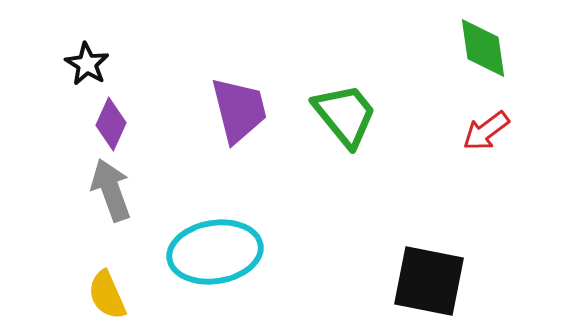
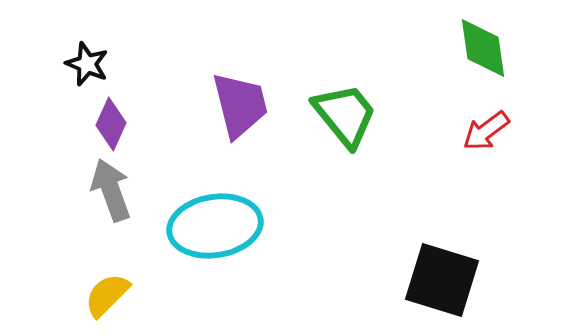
black star: rotated 9 degrees counterclockwise
purple trapezoid: moved 1 px right, 5 px up
cyan ellipse: moved 26 px up
black square: moved 13 px right, 1 px up; rotated 6 degrees clockwise
yellow semicircle: rotated 69 degrees clockwise
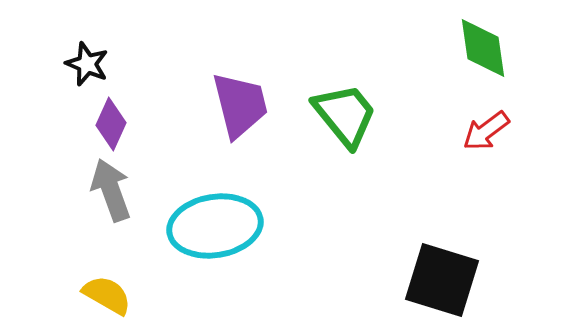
yellow semicircle: rotated 75 degrees clockwise
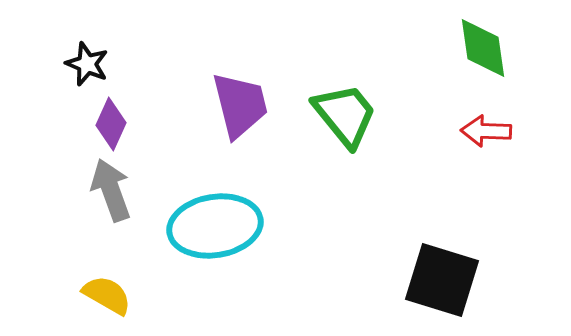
red arrow: rotated 39 degrees clockwise
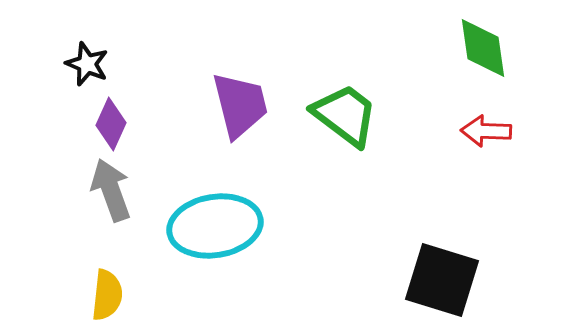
green trapezoid: rotated 14 degrees counterclockwise
yellow semicircle: rotated 66 degrees clockwise
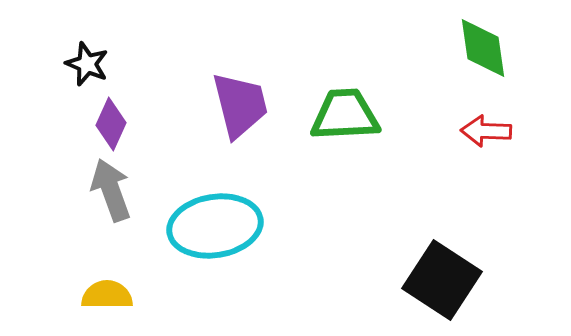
green trapezoid: rotated 40 degrees counterclockwise
black square: rotated 16 degrees clockwise
yellow semicircle: rotated 96 degrees counterclockwise
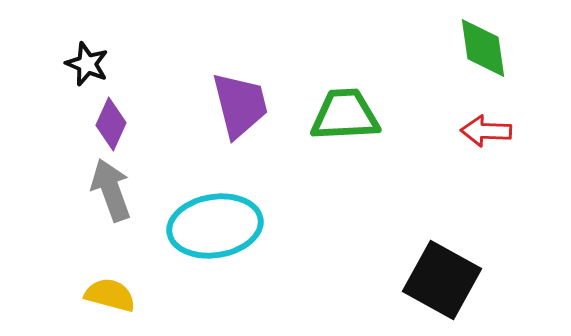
black square: rotated 4 degrees counterclockwise
yellow semicircle: moved 3 px right; rotated 15 degrees clockwise
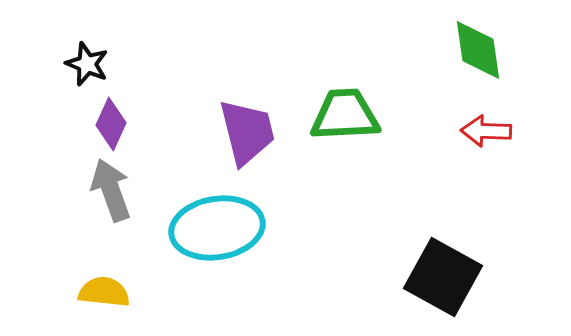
green diamond: moved 5 px left, 2 px down
purple trapezoid: moved 7 px right, 27 px down
cyan ellipse: moved 2 px right, 2 px down
black square: moved 1 px right, 3 px up
yellow semicircle: moved 6 px left, 3 px up; rotated 9 degrees counterclockwise
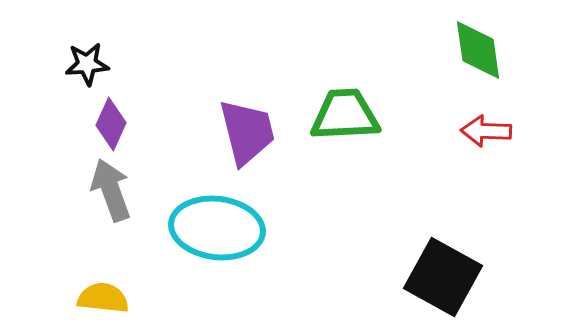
black star: rotated 27 degrees counterclockwise
cyan ellipse: rotated 16 degrees clockwise
yellow semicircle: moved 1 px left, 6 px down
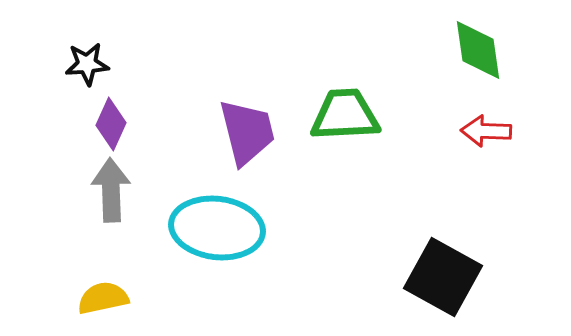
gray arrow: rotated 18 degrees clockwise
yellow semicircle: rotated 18 degrees counterclockwise
